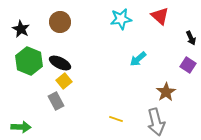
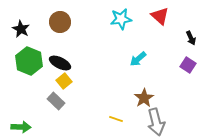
brown star: moved 22 px left, 6 px down
gray rectangle: rotated 18 degrees counterclockwise
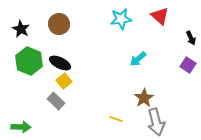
brown circle: moved 1 px left, 2 px down
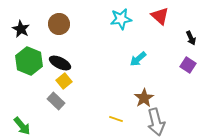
green arrow: moved 1 px right, 1 px up; rotated 48 degrees clockwise
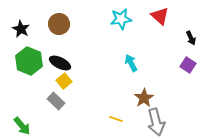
cyan arrow: moved 7 px left, 4 px down; rotated 102 degrees clockwise
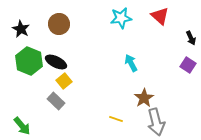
cyan star: moved 1 px up
black ellipse: moved 4 px left, 1 px up
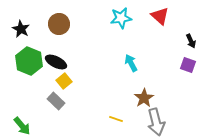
black arrow: moved 3 px down
purple square: rotated 14 degrees counterclockwise
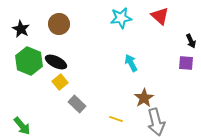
purple square: moved 2 px left, 2 px up; rotated 14 degrees counterclockwise
yellow square: moved 4 px left, 1 px down
gray rectangle: moved 21 px right, 3 px down
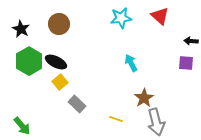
black arrow: rotated 120 degrees clockwise
green hexagon: rotated 8 degrees clockwise
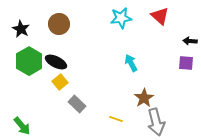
black arrow: moved 1 px left
